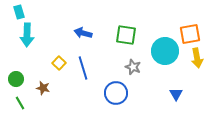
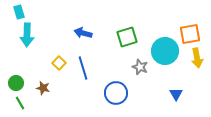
green square: moved 1 px right, 2 px down; rotated 25 degrees counterclockwise
gray star: moved 7 px right
green circle: moved 4 px down
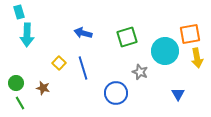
gray star: moved 5 px down
blue triangle: moved 2 px right
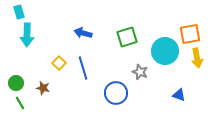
blue triangle: moved 1 px right, 1 px down; rotated 40 degrees counterclockwise
